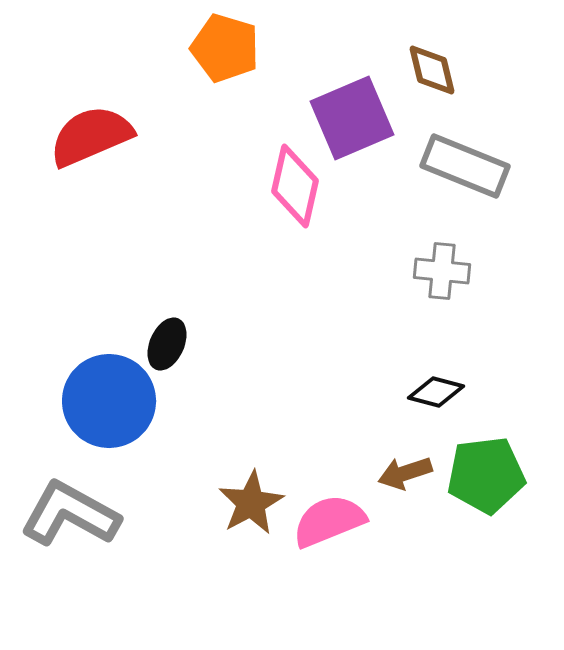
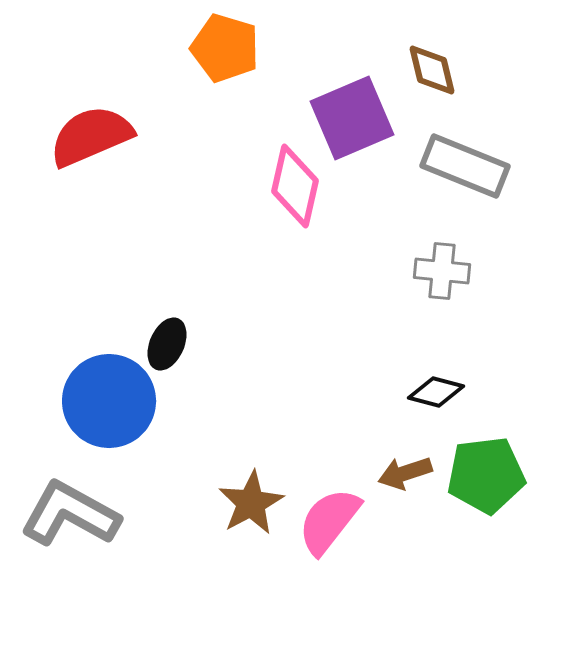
pink semicircle: rotated 30 degrees counterclockwise
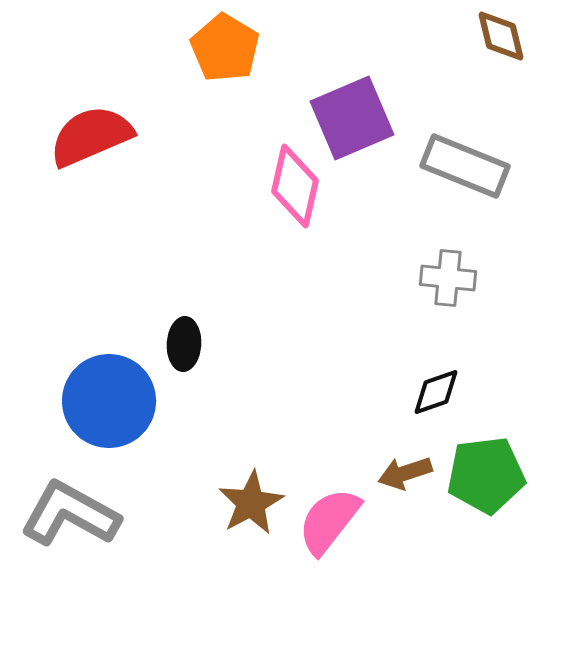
orange pentagon: rotated 14 degrees clockwise
brown diamond: moved 69 px right, 34 px up
gray cross: moved 6 px right, 7 px down
black ellipse: moved 17 px right; rotated 21 degrees counterclockwise
black diamond: rotated 34 degrees counterclockwise
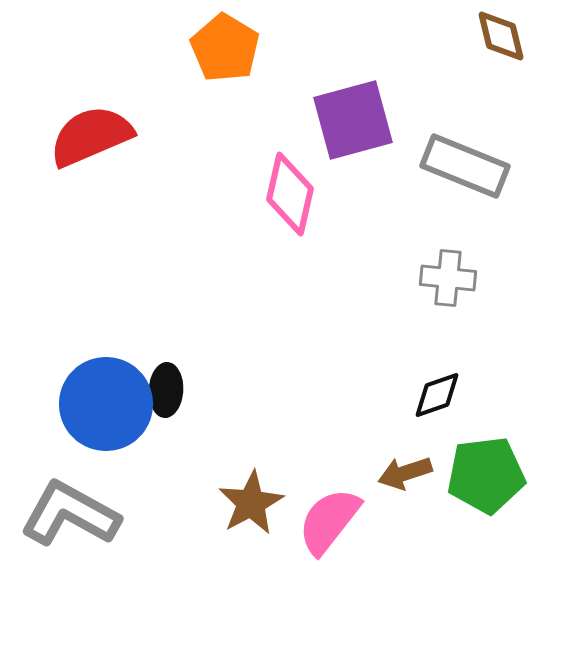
purple square: moved 1 px right, 2 px down; rotated 8 degrees clockwise
pink diamond: moved 5 px left, 8 px down
black ellipse: moved 18 px left, 46 px down
black diamond: moved 1 px right, 3 px down
blue circle: moved 3 px left, 3 px down
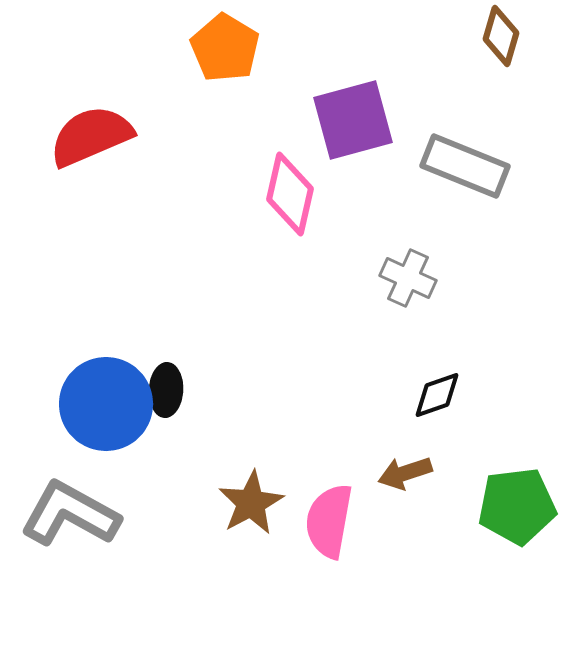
brown diamond: rotated 30 degrees clockwise
gray cross: moved 40 px left; rotated 18 degrees clockwise
green pentagon: moved 31 px right, 31 px down
pink semicircle: rotated 28 degrees counterclockwise
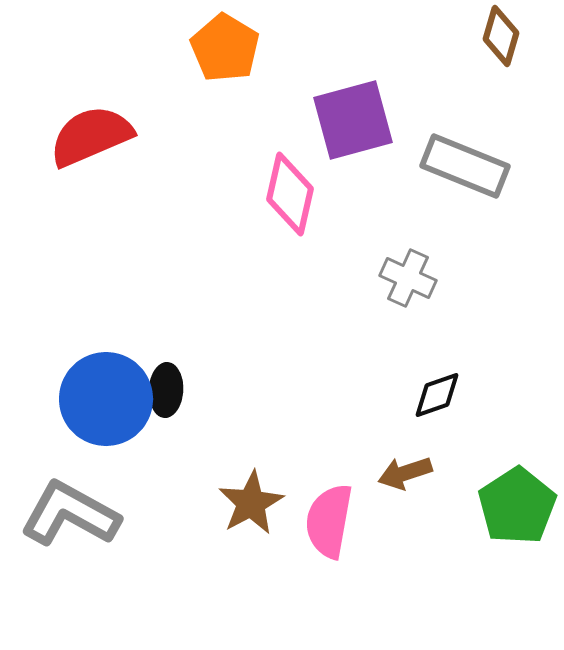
blue circle: moved 5 px up
green pentagon: rotated 26 degrees counterclockwise
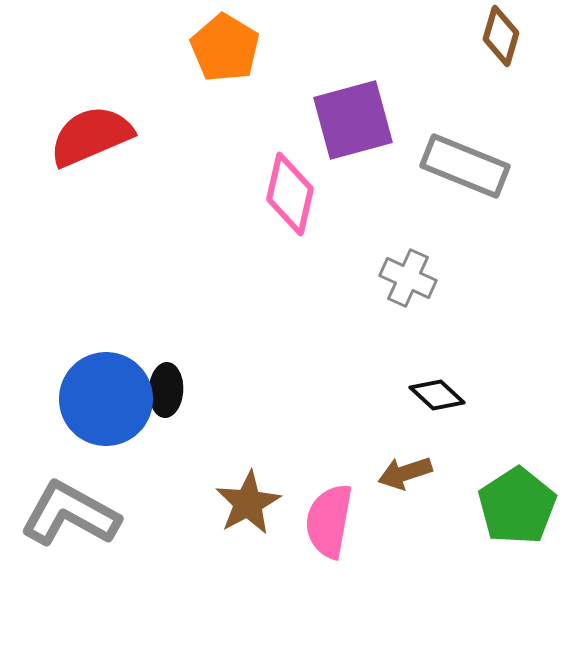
black diamond: rotated 62 degrees clockwise
brown star: moved 3 px left
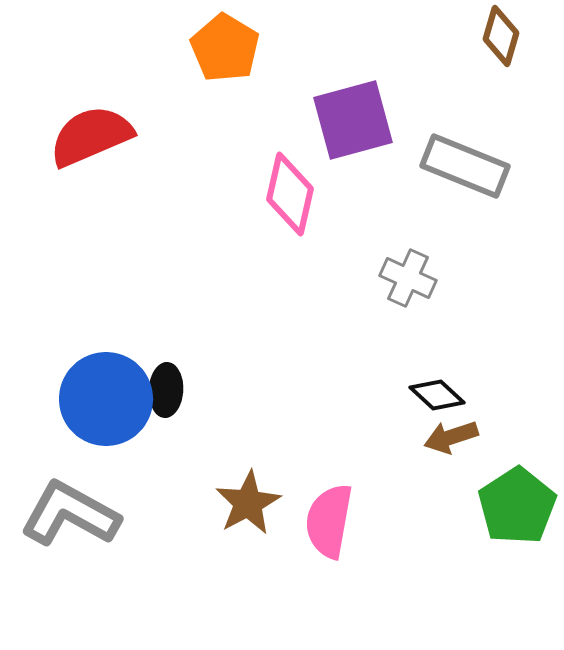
brown arrow: moved 46 px right, 36 px up
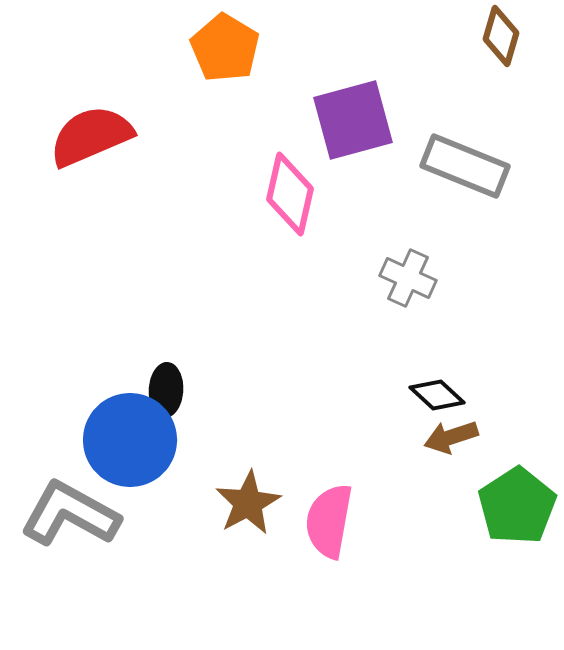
blue circle: moved 24 px right, 41 px down
